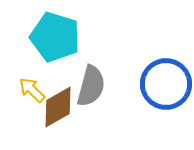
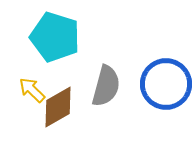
gray semicircle: moved 15 px right
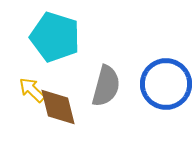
brown diamond: rotated 75 degrees counterclockwise
